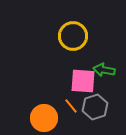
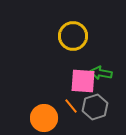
green arrow: moved 3 px left, 3 px down
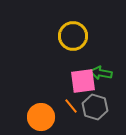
pink square: rotated 12 degrees counterclockwise
gray hexagon: rotated 25 degrees counterclockwise
orange circle: moved 3 px left, 1 px up
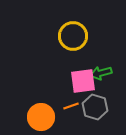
green arrow: rotated 25 degrees counterclockwise
orange line: rotated 70 degrees counterclockwise
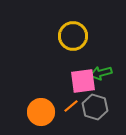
orange line: rotated 21 degrees counterclockwise
orange circle: moved 5 px up
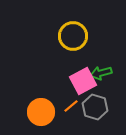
pink square: rotated 20 degrees counterclockwise
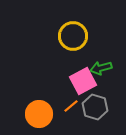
green arrow: moved 5 px up
orange circle: moved 2 px left, 2 px down
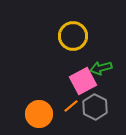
gray hexagon: rotated 10 degrees clockwise
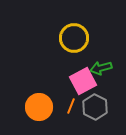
yellow circle: moved 1 px right, 2 px down
orange line: rotated 28 degrees counterclockwise
orange circle: moved 7 px up
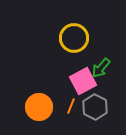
green arrow: rotated 35 degrees counterclockwise
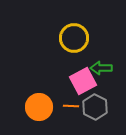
green arrow: rotated 50 degrees clockwise
orange line: rotated 70 degrees clockwise
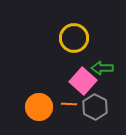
green arrow: moved 1 px right
pink square: rotated 20 degrees counterclockwise
orange line: moved 2 px left, 2 px up
